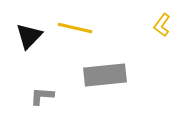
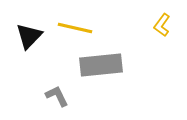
gray rectangle: moved 4 px left, 10 px up
gray L-shape: moved 15 px right; rotated 60 degrees clockwise
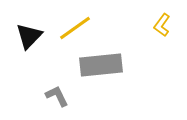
yellow line: rotated 48 degrees counterclockwise
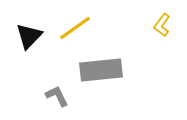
gray rectangle: moved 5 px down
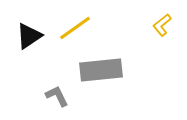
yellow L-shape: rotated 15 degrees clockwise
black triangle: rotated 12 degrees clockwise
